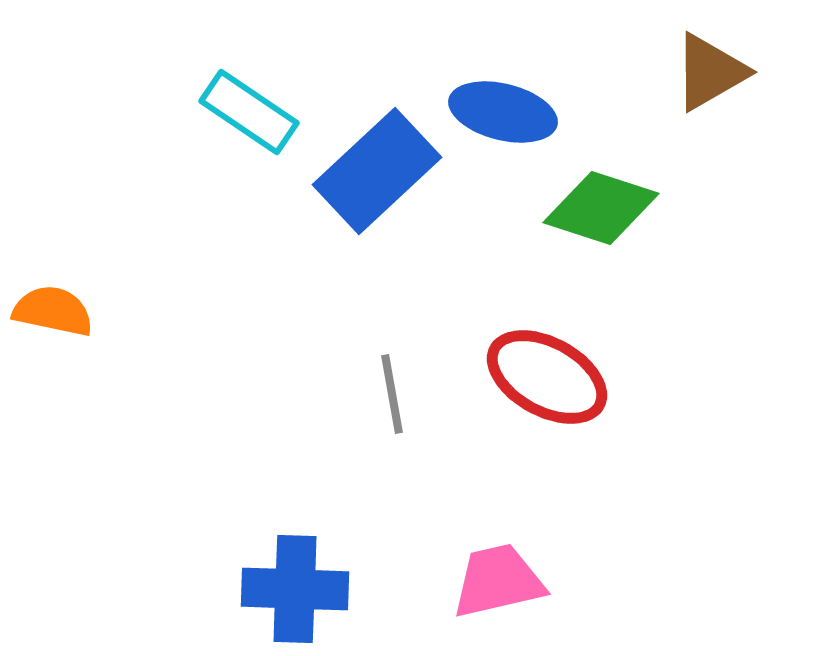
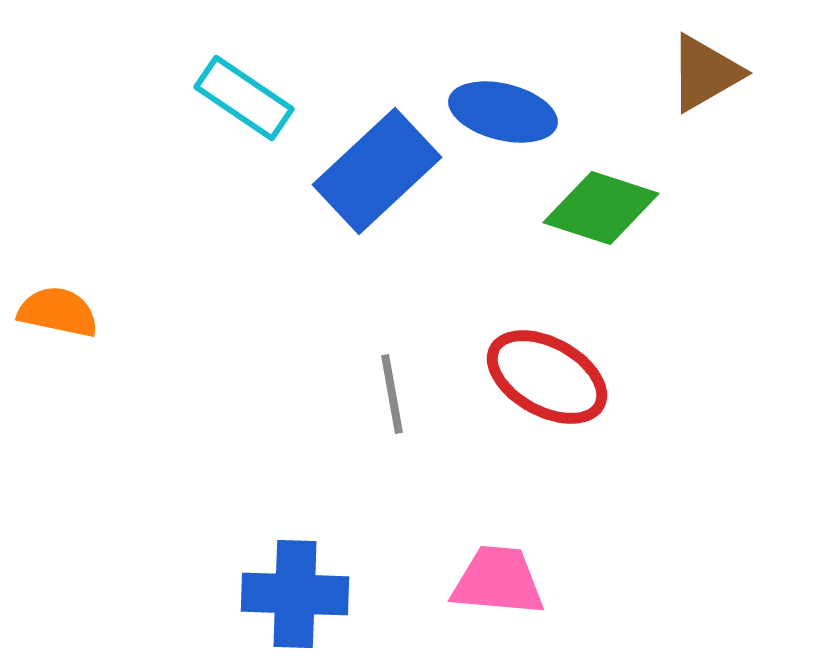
brown triangle: moved 5 px left, 1 px down
cyan rectangle: moved 5 px left, 14 px up
orange semicircle: moved 5 px right, 1 px down
pink trapezoid: rotated 18 degrees clockwise
blue cross: moved 5 px down
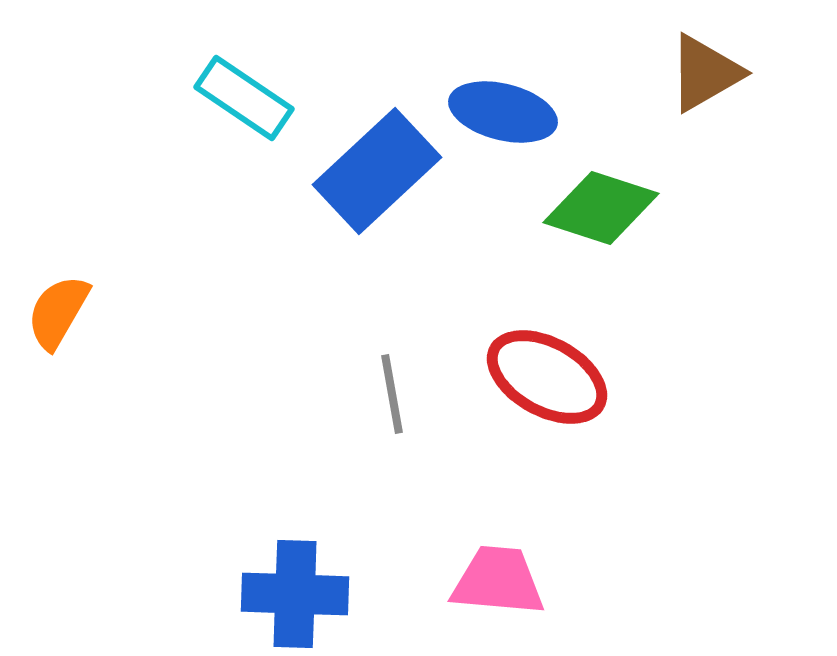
orange semicircle: rotated 72 degrees counterclockwise
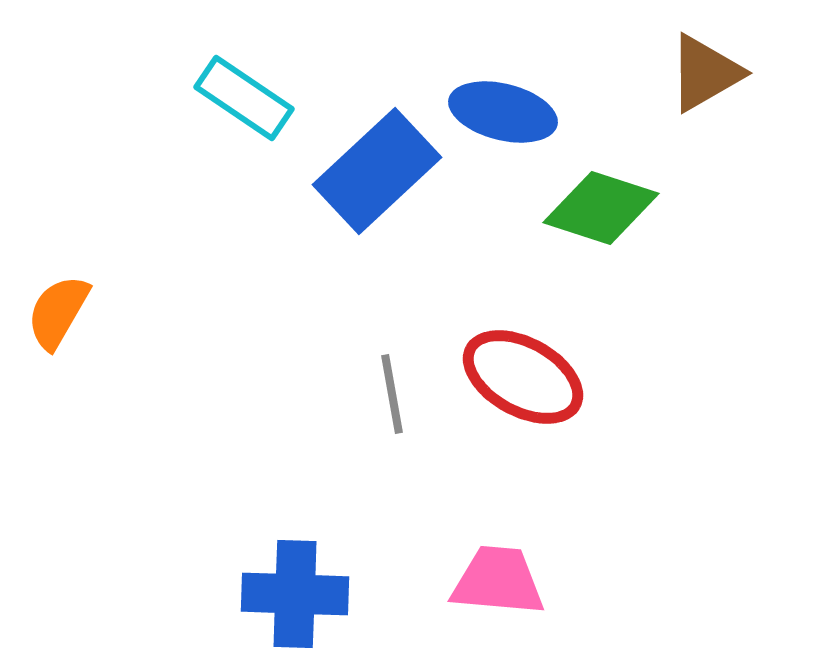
red ellipse: moved 24 px left
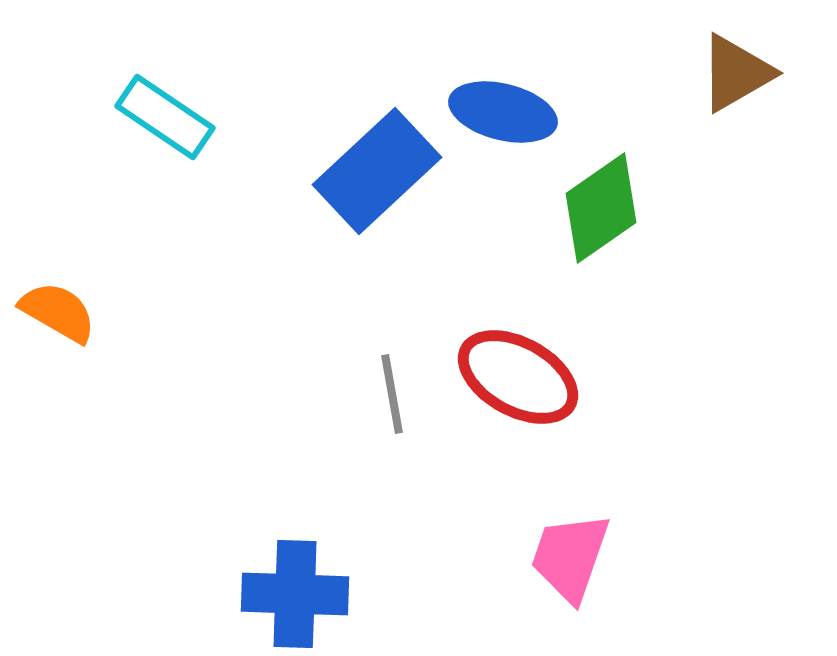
brown triangle: moved 31 px right
cyan rectangle: moved 79 px left, 19 px down
green diamond: rotated 53 degrees counterclockwise
orange semicircle: rotated 90 degrees clockwise
red ellipse: moved 5 px left
pink trapezoid: moved 72 px right, 24 px up; rotated 76 degrees counterclockwise
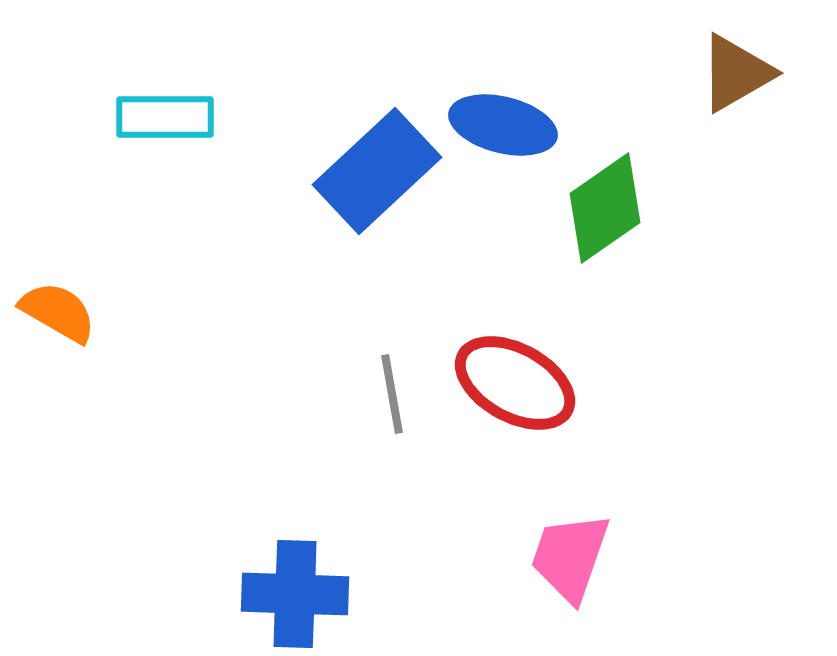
blue ellipse: moved 13 px down
cyan rectangle: rotated 34 degrees counterclockwise
green diamond: moved 4 px right
red ellipse: moved 3 px left, 6 px down
